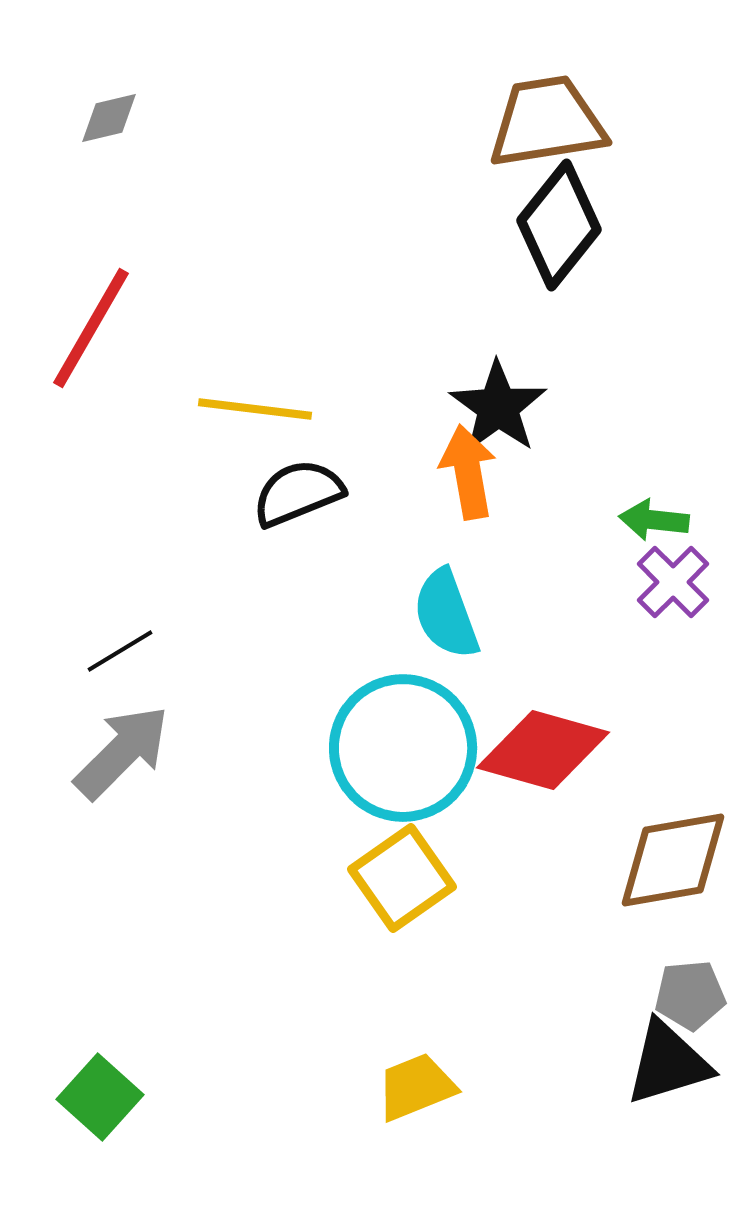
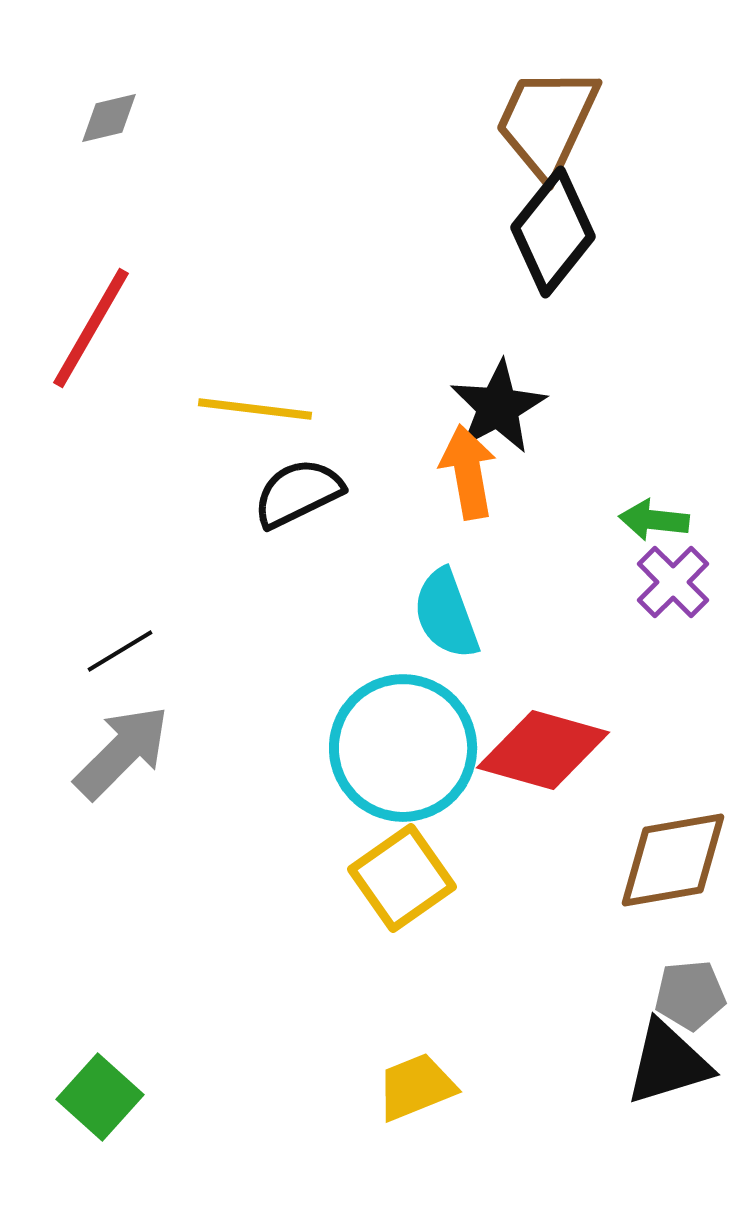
brown trapezoid: rotated 56 degrees counterclockwise
black diamond: moved 6 px left, 7 px down
black star: rotated 8 degrees clockwise
black semicircle: rotated 4 degrees counterclockwise
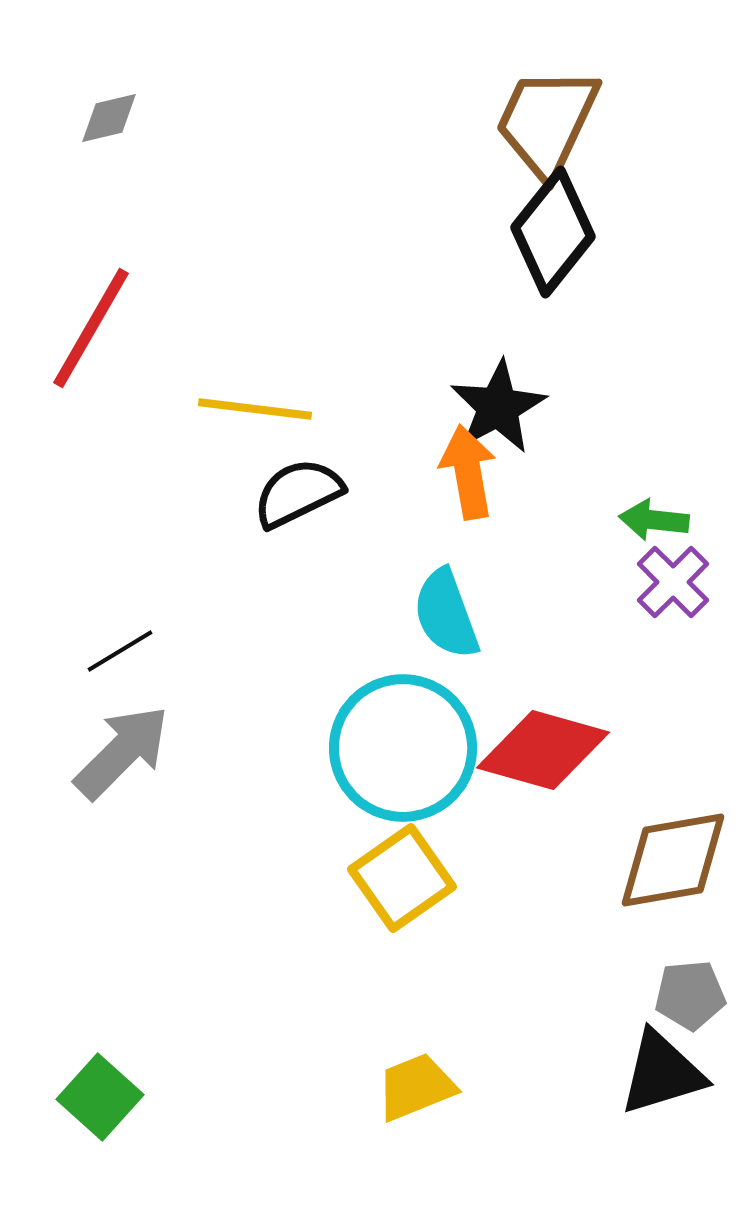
black triangle: moved 6 px left, 10 px down
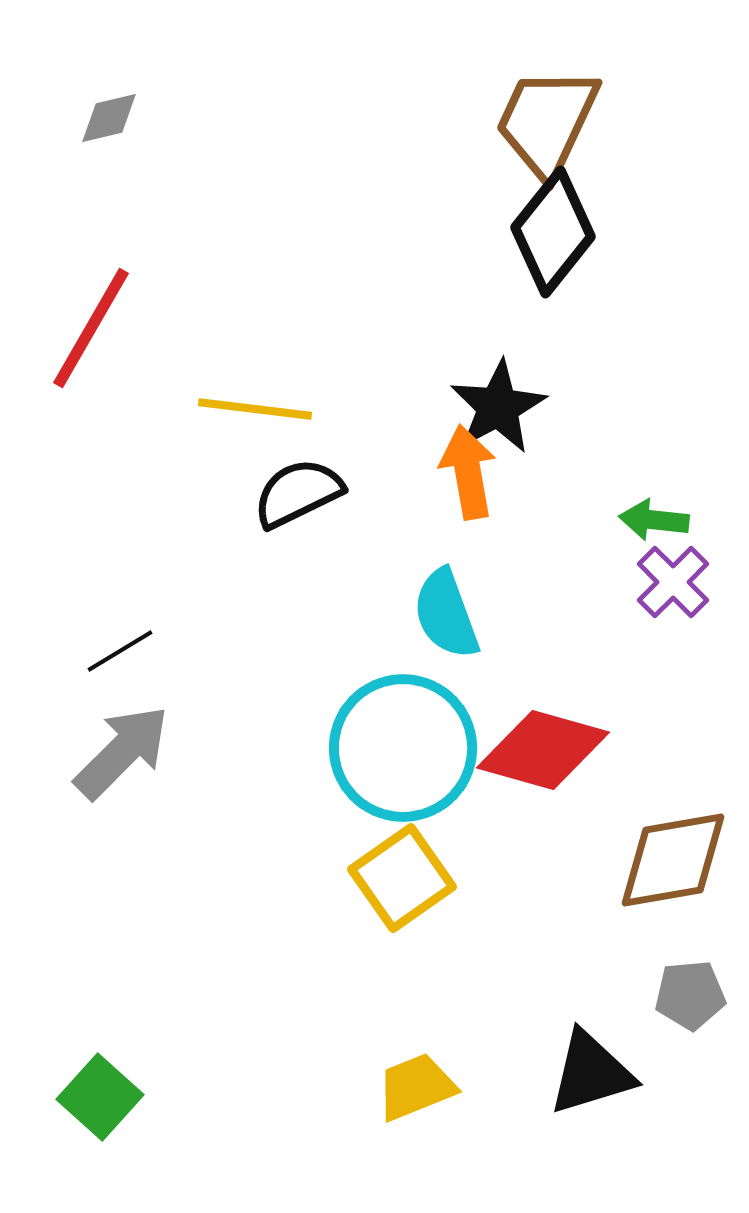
black triangle: moved 71 px left
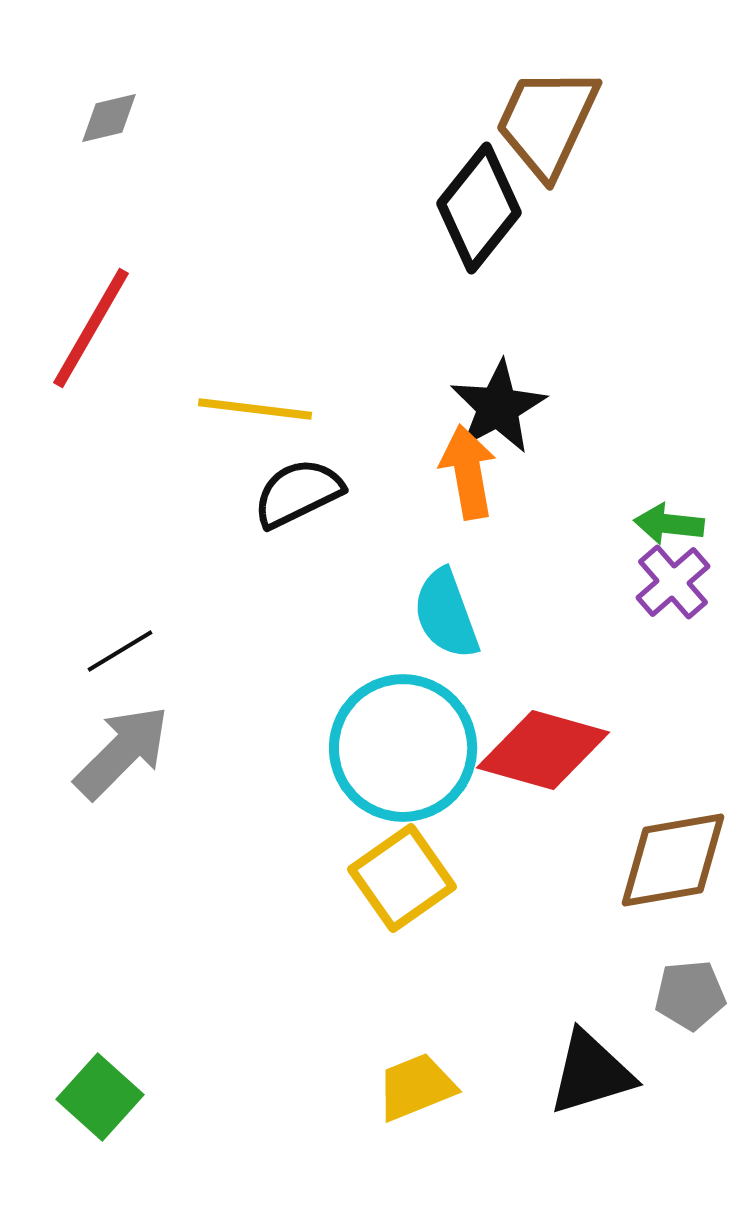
black diamond: moved 74 px left, 24 px up
green arrow: moved 15 px right, 4 px down
purple cross: rotated 4 degrees clockwise
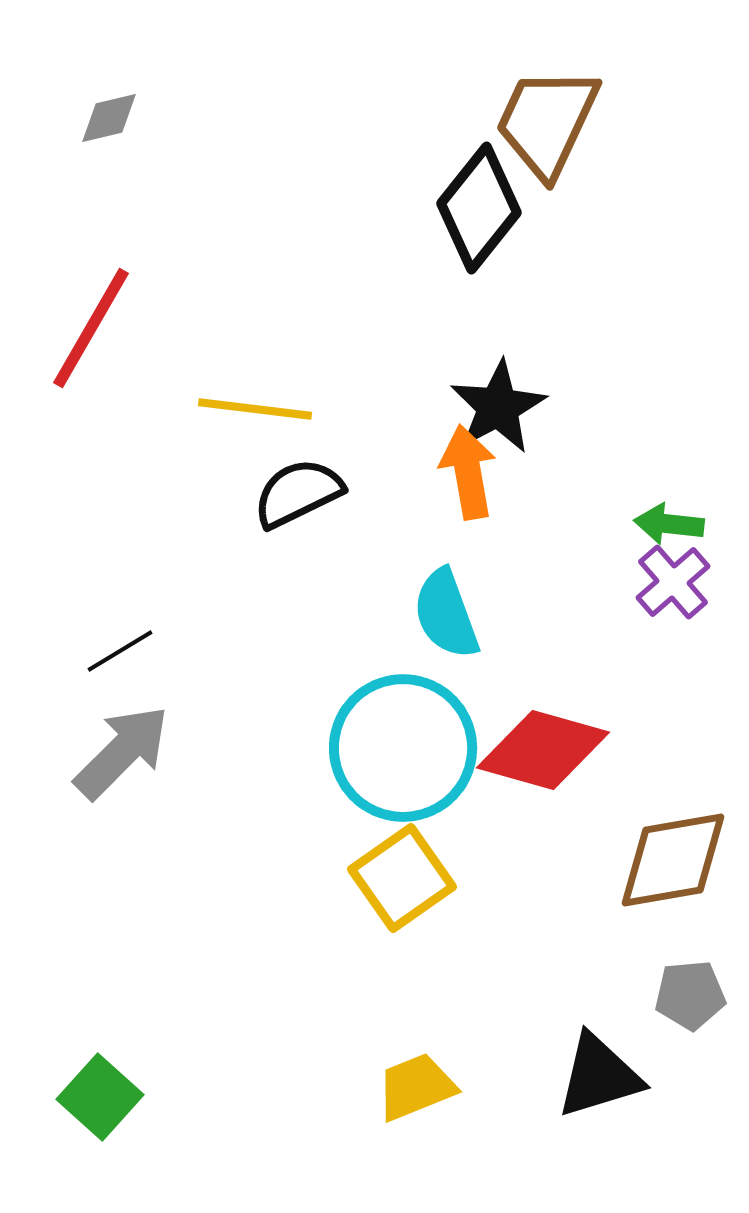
black triangle: moved 8 px right, 3 px down
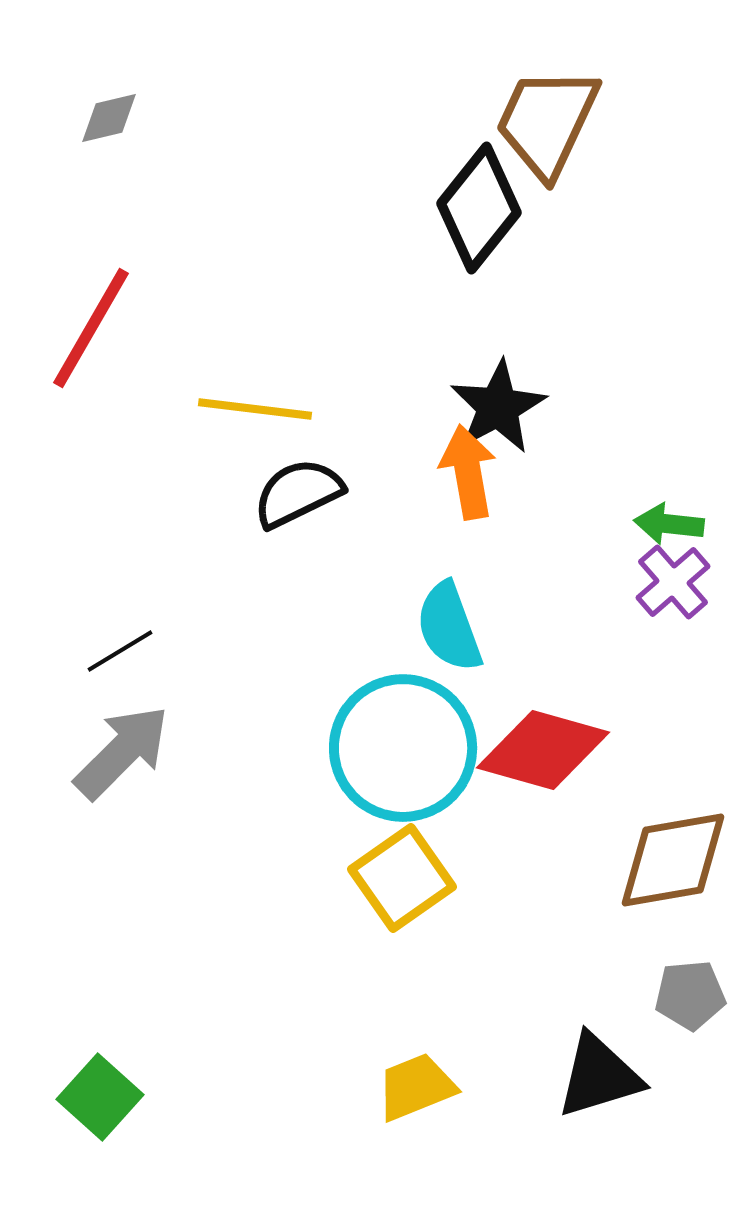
cyan semicircle: moved 3 px right, 13 px down
